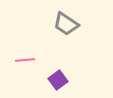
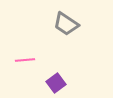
purple square: moved 2 px left, 3 px down
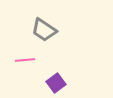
gray trapezoid: moved 22 px left, 6 px down
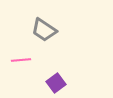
pink line: moved 4 px left
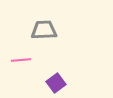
gray trapezoid: rotated 144 degrees clockwise
